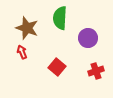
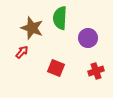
brown star: moved 5 px right
red arrow: rotated 64 degrees clockwise
red square: moved 1 px left, 1 px down; rotated 18 degrees counterclockwise
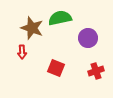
green semicircle: rotated 75 degrees clockwise
red arrow: rotated 136 degrees clockwise
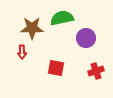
green semicircle: moved 2 px right
brown star: rotated 20 degrees counterclockwise
purple circle: moved 2 px left
red square: rotated 12 degrees counterclockwise
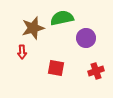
brown star: moved 1 px right; rotated 15 degrees counterclockwise
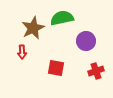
brown star: rotated 10 degrees counterclockwise
purple circle: moved 3 px down
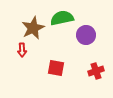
purple circle: moved 6 px up
red arrow: moved 2 px up
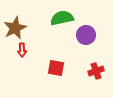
brown star: moved 18 px left
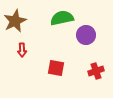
brown star: moved 7 px up
